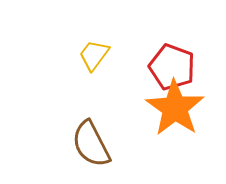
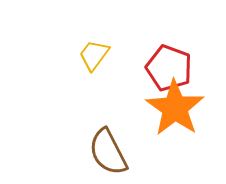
red pentagon: moved 3 px left, 1 px down
brown semicircle: moved 17 px right, 8 px down
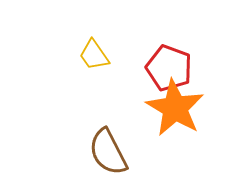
yellow trapezoid: rotated 72 degrees counterclockwise
orange star: rotated 4 degrees counterclockwise
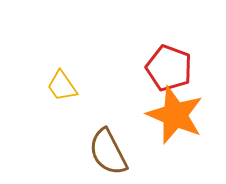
yellow trapezoid: moved 32 px left, 31 px down
orange star: moved 7 px down; rotated 8 degrees counterclockwise
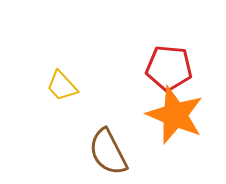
red pentagon: rotated 15 degrees counterclockwise
yellow trapezoid: rotated 8 degrees counterclockwise
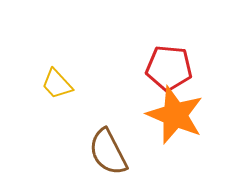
yellow trapezoid: moved 5 px left, 2 px up
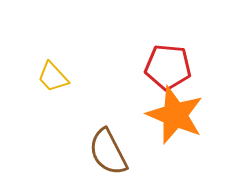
red pentagon: moved 1 px left, 1 px up
yellow trapezoid: moved 4 px left, 7 px up
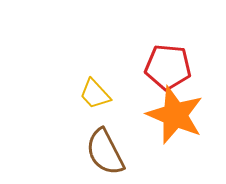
yellow trapezoid: moved 42 px right, 17 px down
brown semicircle: moved 3 px left
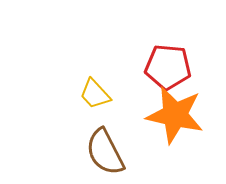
orange star: rotated 10 degrees counterclockwise
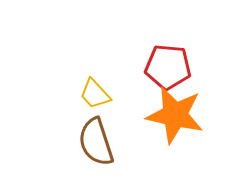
brown semicircle: moved 9 px left, 10 px up; rotated 9 degrees clockwise
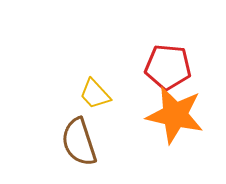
brown semicircle: moved 17 px left
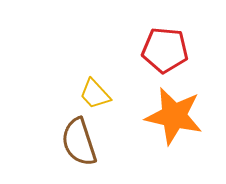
red pentagon: moved 3 px left, 17 px up
orange star: moved 1 px left, 1 px down
